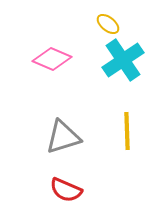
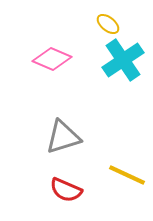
yellow line: moved 44 px down; rotated 63 degrees counterclockwise
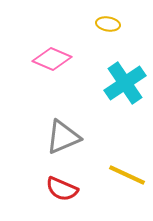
yellow ellipse: rotated 30 degrees counterclockwise
cyan cross: moved 2 px right, 23 px down
gray triangle: rotated 6 degrees counterclockwise
red semicircle: moved 4 px left, 1 px up
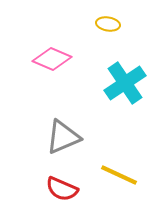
yellow line: moved 8 px left
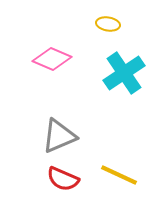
cyan cross: moved 1 px left, 10 px up
gray triangle: moved 4 px left, 1 px up
red semicircle: moved 1 px right, 10 px up
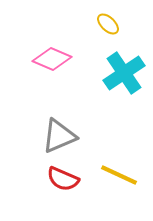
yellow ellipse: rotated 35 degrees clockwise
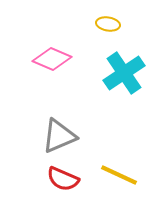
yellow ellipse: rotated 35 degrees counterclockwise
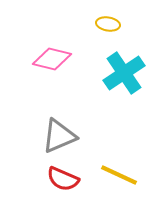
pink diamond: rotated 9 degrees counterclockwise
